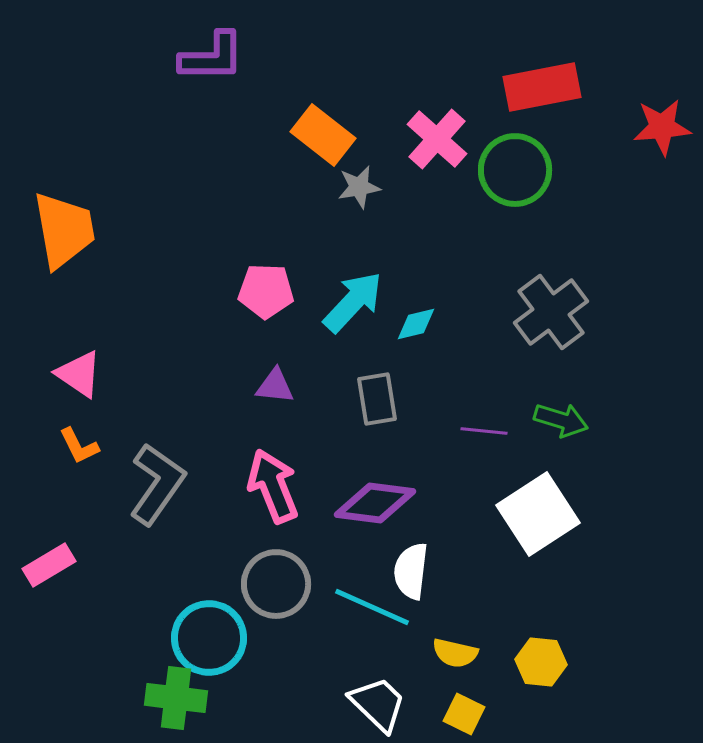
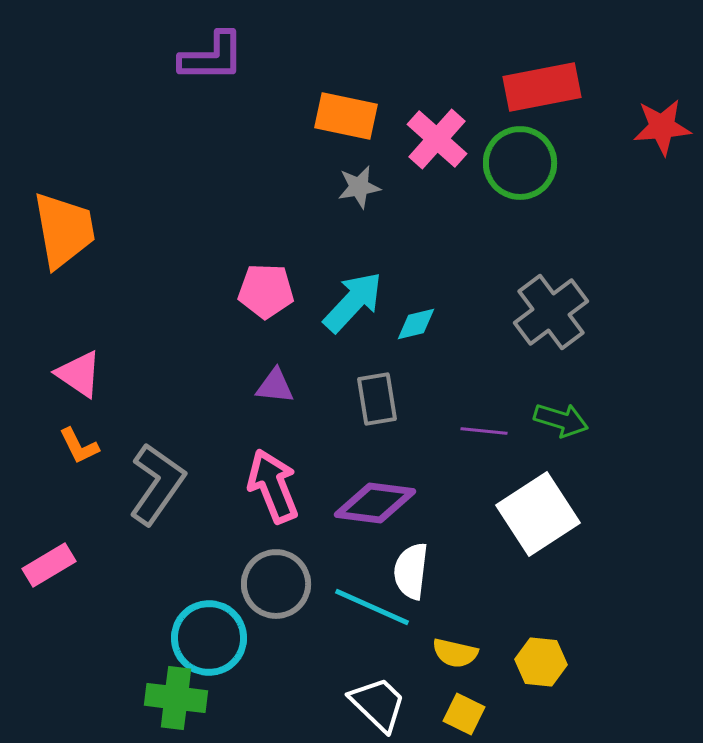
orange rectangle: moved 23 px right, 19 px up; rotated 26 degrees counterclockwise
green circle: moved 5 px right, 7 px up
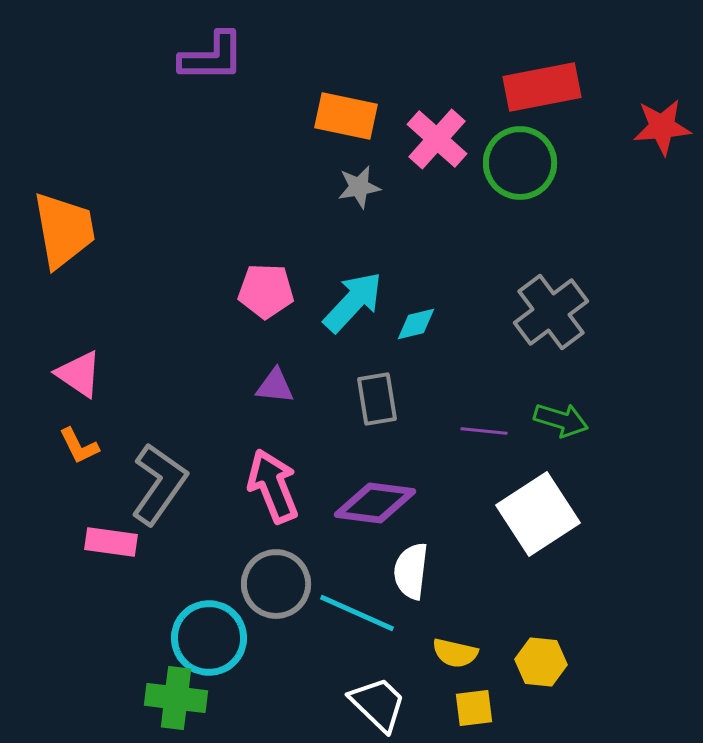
gray L-shape: moved 2 px right
pink rectangle: moved 62 px right, 23 px up; rotated 39 degrees clockwise
cyan line: moved 15 px left, 6 px down
yellow square: moved 10 px right, 6 px up; rotated 33 degrees counterclockwise
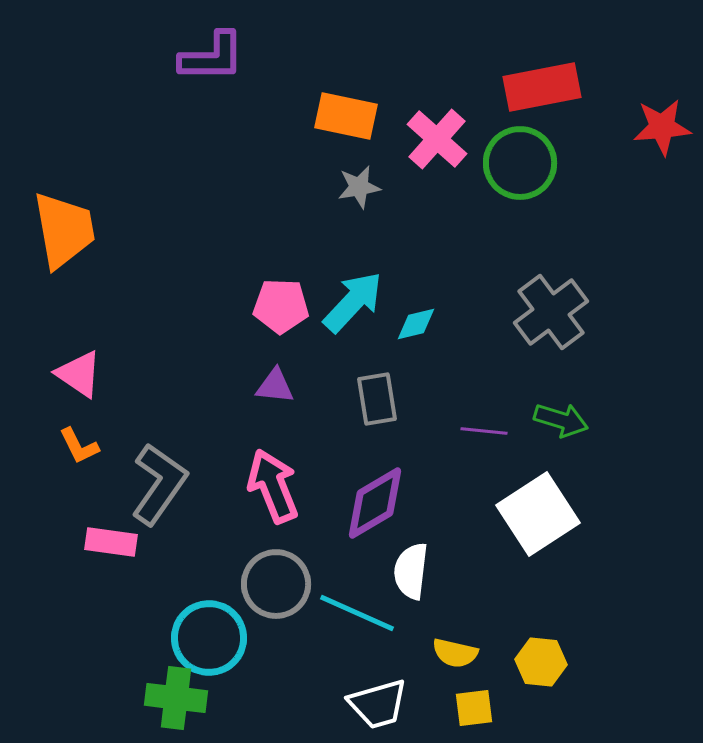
pink pentagon: moved 15 px right, 15 px down
purple diamond: rotated 38 degrees counterclockwise
white trapezoid: rotated 120 degrees clockwise
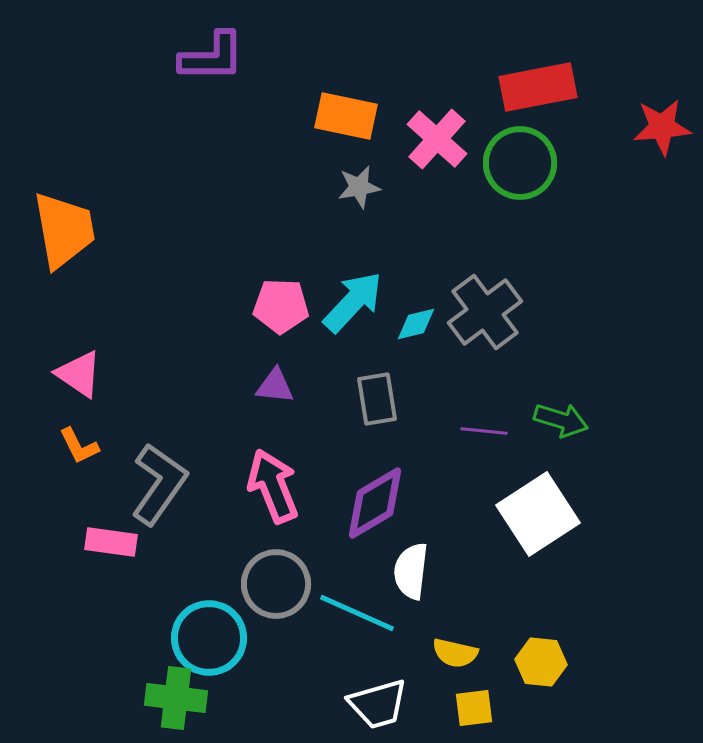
red rectangle: moved 4 px left
gray cross: moved 66 px left
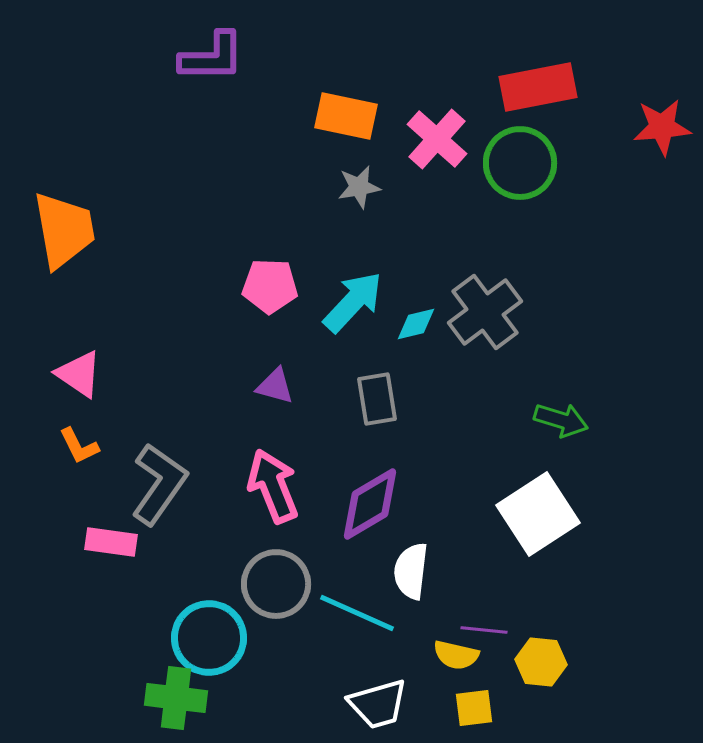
pink pentagon: moved 11 px left, 20 px up
purple triangle: rotated 9 degrees clockwise
purple line: moved 199 px down
purple diamond: moved 5 px left, 1 px down
yellow semicircle: moved 1 px right, 2 px down
